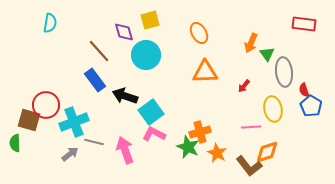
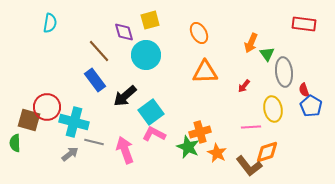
black arrow: rotated 60 degrees counterclockwise
red circle: moved 1 px right, 2 px down
cyan cross: rotated 36 degrees clockwise
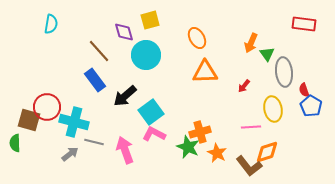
cyan semicircle: moved 1 px right, 1 px down
orange ellipse: moved 2 px left, 5 px down
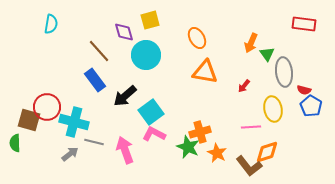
orange triangle: rotated 12 degrees clockwise
red semicircle: rotated 56 degrees counterclockwise
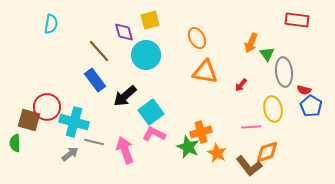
red rectangle: moved 7 px left, 4 px up
red arrow: moved 3 px left, 1 px up
orange cross: moved 1 px right
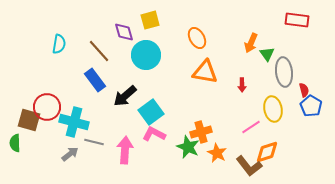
cyan semicircle: moved 8 px right, 20 px down
red arrow: moved 1 px right; rotated 40 degrees counterclockwise
red semicircle: rotated 120 degrees counterclockwise
pink line: rotated 30 degrees counterclockwise
pink arrow: rotated 24 degrees clockwise
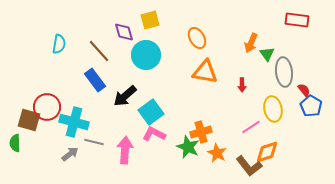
red semicircle: rotated 24 degrees counterclockwise
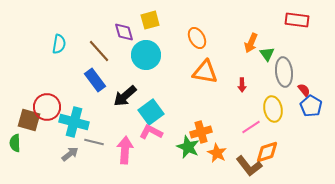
pink L-shape: moved 3 px left, 2 px up
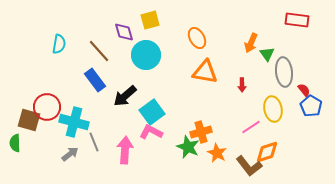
cyan square: moved 1 px right
gray line: rotated 54 degrees clockwise
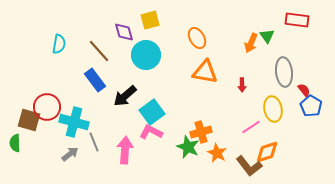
green triangle: moved 18 px up
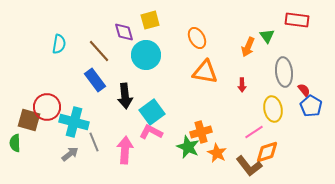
orange arrow: moved 3 px left, 4 px down
black arrow: rotated 55 degrees counterclockwise
pink line: moved 3 px right, 5 px down
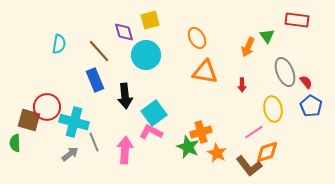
gray ellipse: moved 1 px right; rotated 16 degrees counterclockwise
blue rectangle: rotated 15 degrees clockwise
red semicircle: moved 2 px right, 8 px up
cyan square: moved 2 px right, 1 px down
